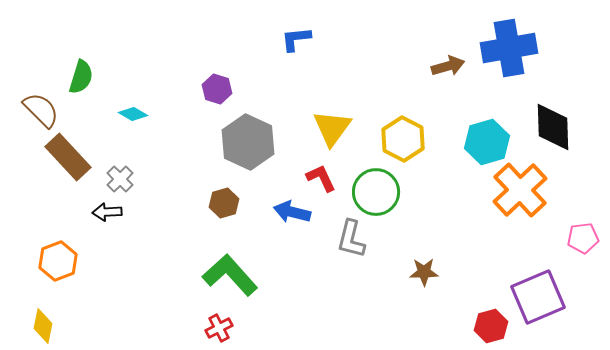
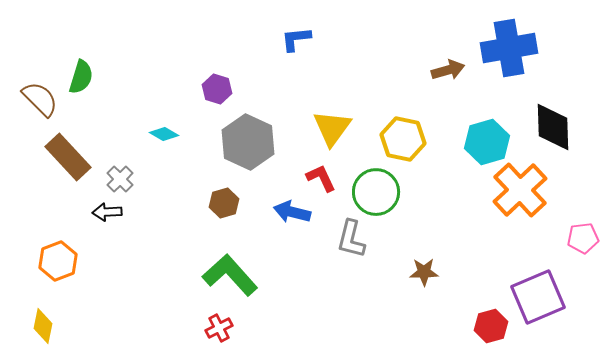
brown arrow: moved 4 px down
brown semicircle: moved 1 px left, 11 px up
cyan diamond: moved 31 px right, 20 px down
yellow hexagon: rotated 15 degrees counterclockwise
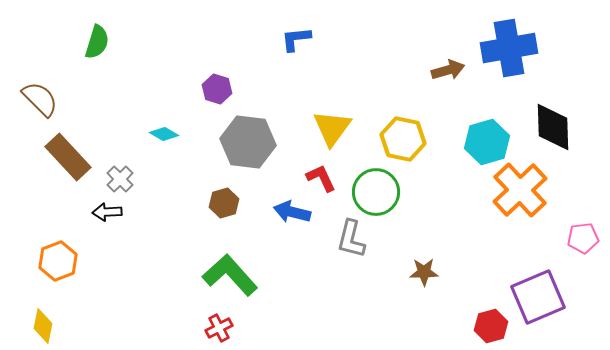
green semicircle: moved 16 px right, 35 px up
gray hexagon: rotated 18 degrees counterclockwise
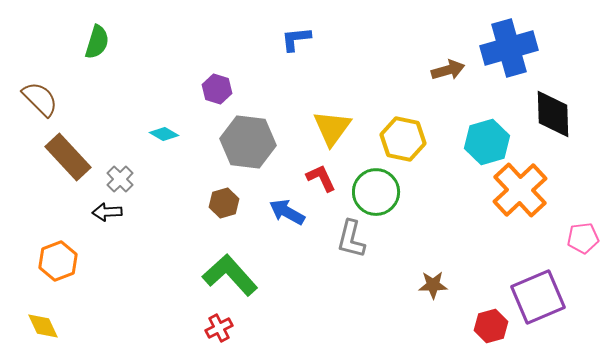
blue cross: rotated 6 degrees counterclockwise
black diamond: moved 13 px up
blue arrow: moved 5 px left; rotated 15 degrees clockwise
brown star: moved 9 px right, 13 px down
yellow diamond: rotated 36 degrees counterclockwise
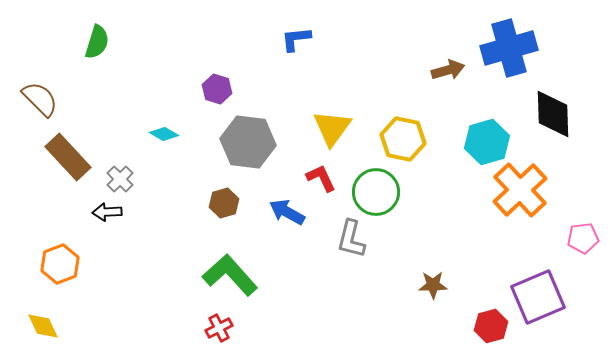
orange hexagon: moved 2 px right, 3 px down
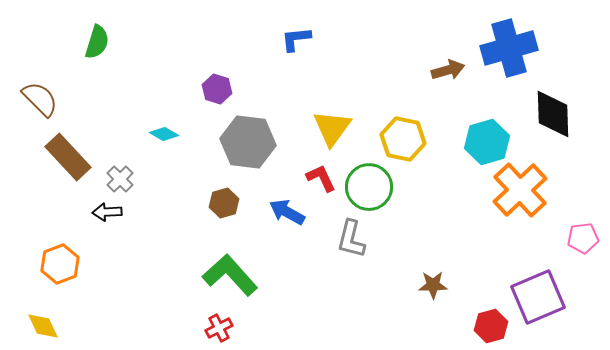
green circle: moved 7 px left, 5 px up
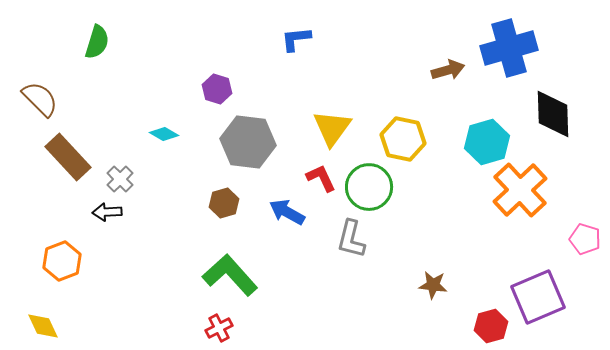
pink pentagon: moved 2 px right, 1 px down; rotated 24 degrees clockwise
orange hexagon: moved 2 px right, 3 px up
brown star: rotated 8 degrees clockwise
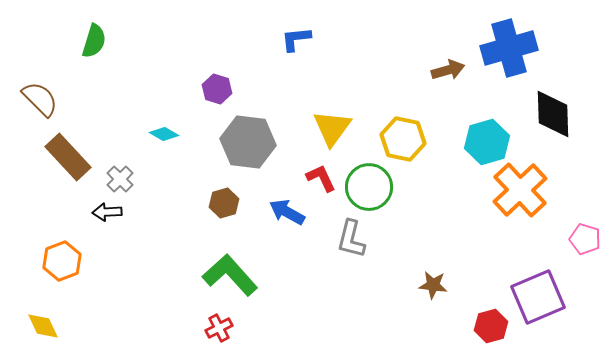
green semicircle: moved 3 px left, 1 px up
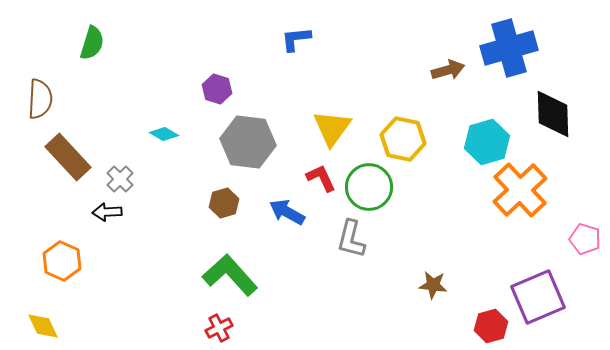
green semicircle: moved 2 px left, 2 px down
brown semicircle: rotated 48 degrees clockwise
orange hexagon: rotated 15 degrees counterclockwise
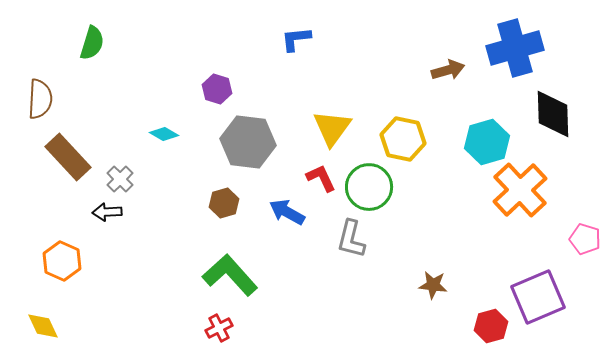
blue cross: moved 6 px right
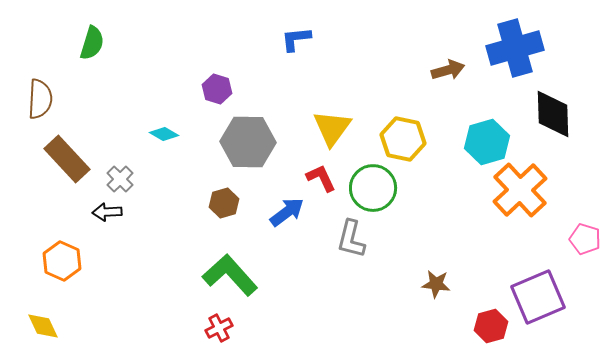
gray hexagon: rotated 6 degrees counterclockwise
brown rectangle: moved 1 px left, 2 px down
green circle: moved 4 px right, 1 px down
blue arrow: rotated 114 degrees clockwise
brown star: moved 3 px right, 1 px up
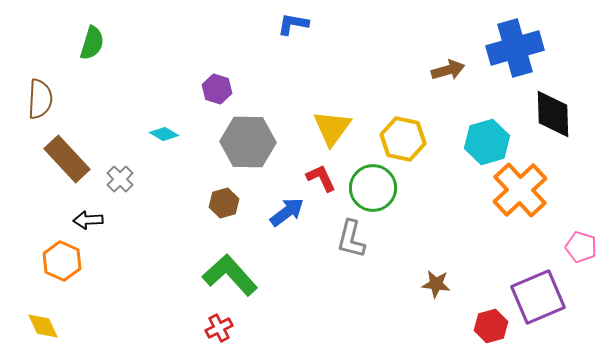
blue L-shape: moved 3 px left, 15 px up; rotated 16 degrees clockwise
black arrow: moved 19 px left, 8 px down
pink pentagon: moved 4 px left, 8 px down
